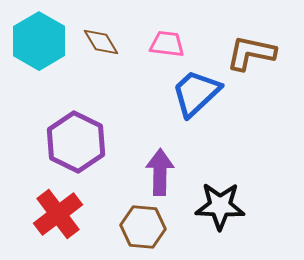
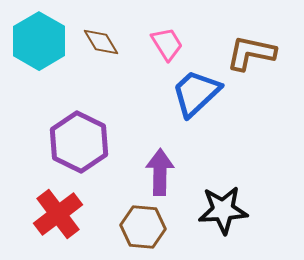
pink trapezoid: rotated 51 degrees clockwise
purple hexagon: moved 3 px right
black star: moved 3 px right, 4 px down; rotated 6 degrees counterclockwise
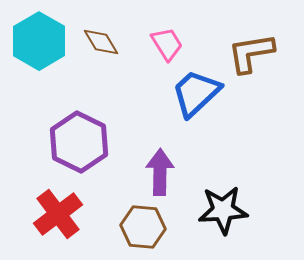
brown L-shape: rotated 21 degrees counterclockwise
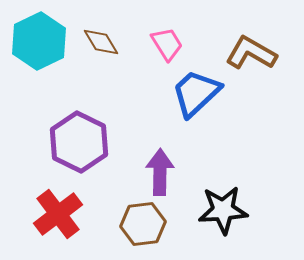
cyan hexagon: rotated 4 degrees clockwise
brown L-shape: rotated 39 degrees clockwise
brown hexagon: moved 3 px up; rotated 12 degrees counterclockwise
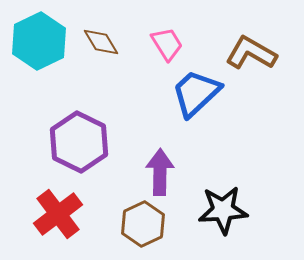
brown hexagon: rotated 18 degrees counterclockwise
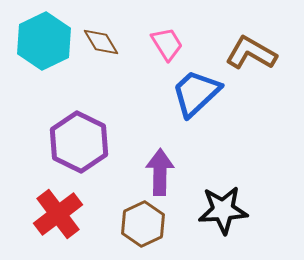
cyan hexagon: moved 5 px right
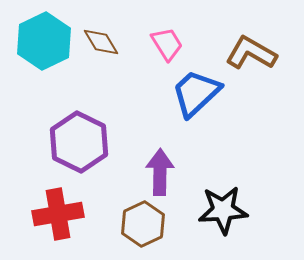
red cross: rotated 27 degrees clockwise
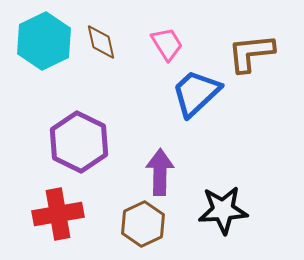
brown diamond: rotated 18 degrees clockwise
brown L-shape: rotated 36 degrees counterclockwise
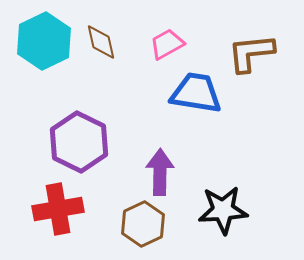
pink trapezoid: rotated 87 degrees counterclockwise
blue trapezoid: rotated 52 degrees clockwise
red cross: moved 5 px up
